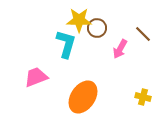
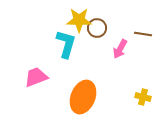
brown line: rotated 36 degrees counterclockwise
orange ellipse: rotated 12 degrees counterclockwise
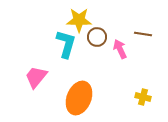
brown circle: moved 9 px down
pink arrow: rotated 126 degrees clockwise
pink trapezoid: rotated 30 degrees counterclockwise
orange ellipse: moved 4 px left, 1 px down
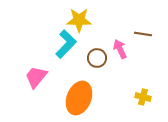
brown circle: moved 21 px down
cyan L-shape: rotated 28 degrees clockwise
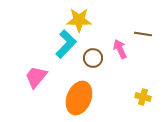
brown circle: moved 4 px left
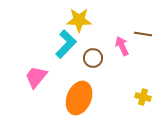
pink arrow: moved 2 px right, 3 px up
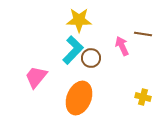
cyan L-shape: moved 7 px right, 6 px down
brown circle: moved 2 px left
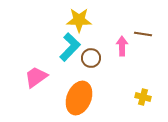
pink arrow: rotated 24 degrees clockwise
cyan L-shape: moved 3 px left, 3 px up
pink trapezoid: rotated 15 degrees clockwise
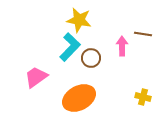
yellow star: rotated 10 degrees clockwise
orange ellipse: rotated 40 degrees clockwise
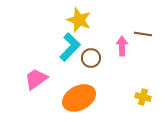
yellow star: rotated 10 degrees clockwise
pink trapezoid: moved 2 px down
